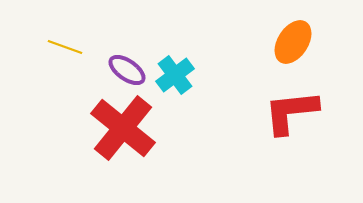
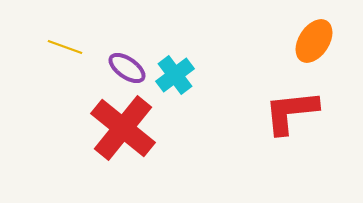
orange ellipse: moved 21 px right, 1 px up
purple ellipse: moved 2 px up
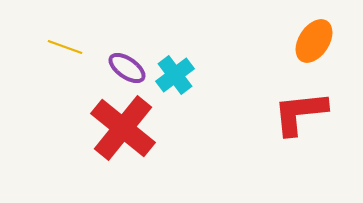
red L-shape: moved 9 px right, 1 px down
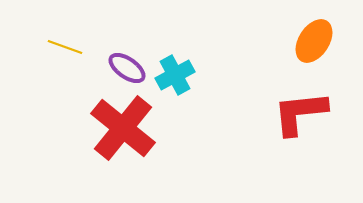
cyan cross: rotated 9 degrees clockwise
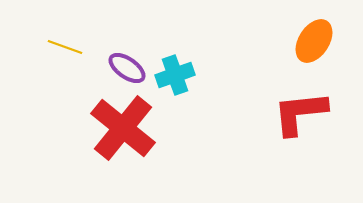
cyan cross: rotated 9 degrees clockwise
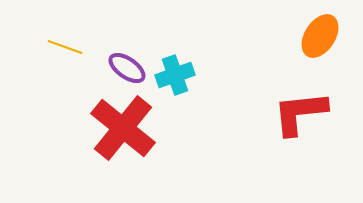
orange ellipse: moved 6 px right, 5 px up
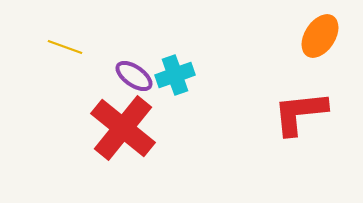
purple ellipse: moved 7 px right, 8 px down
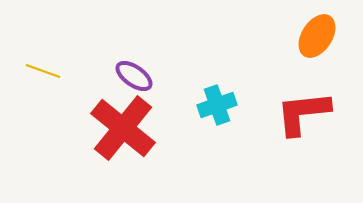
orange ellipse: moved 3 px left
yellow line: moved 22 px left, 24 px down
cyan cross: moved 42 px right, 30 px down
red L-shape: moved 3 px right
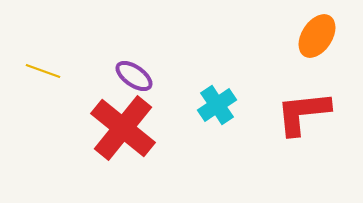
cyan cross: rotated 15 degrees counterclockwise
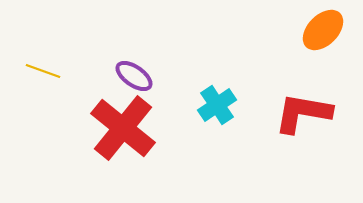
orange ellipse: moved 6 px right, 6 px up; rotated 12 degrees clockwise
red L-shape: rotated 16 degrees clockwise
